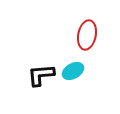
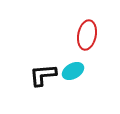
black L-shape: moved 2 px right
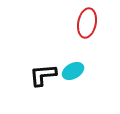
red ellipse: moved 12 px up
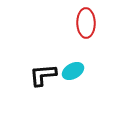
red ellipse: moved 1 px left; rotated 12 degrees counterclockwise
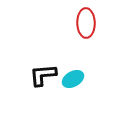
cyan ellipse: moved 8 px down
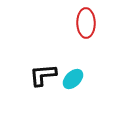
cyan ellipse: rotated 15 degrees counterclockwise
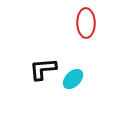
black L-shape: moved 6 px up
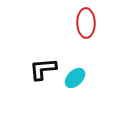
cyan ellipse: moved 2 px right, 1 px up
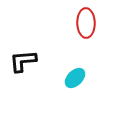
black L-shape: moved 20 px left, 8 px up
